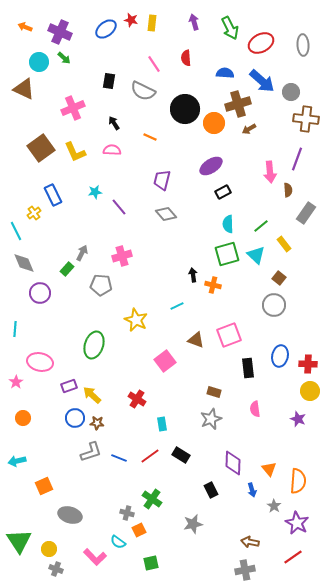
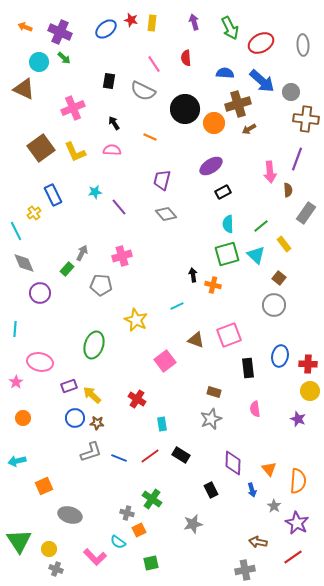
brown arrow at (250, 542): moved 8 px right
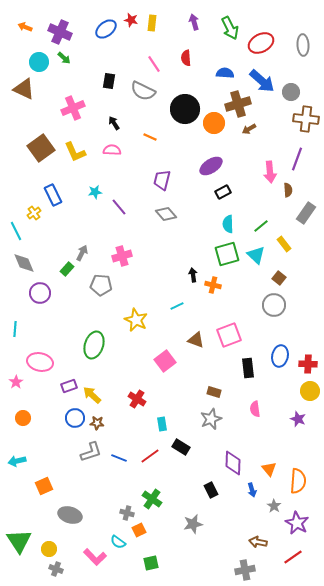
black rectangle at (181, 455): moved 8 px up
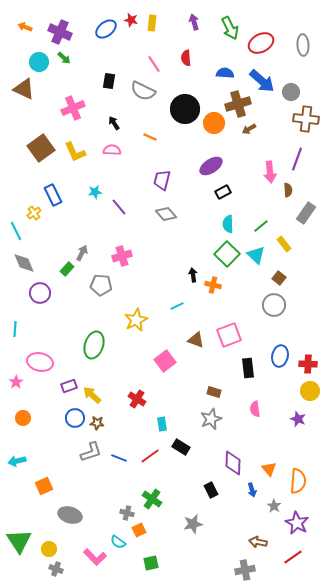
green square at (227, 254): rotated 30 degrees counterclockwise
yellow star at (136, 320): rotated 20 degrees clockwise
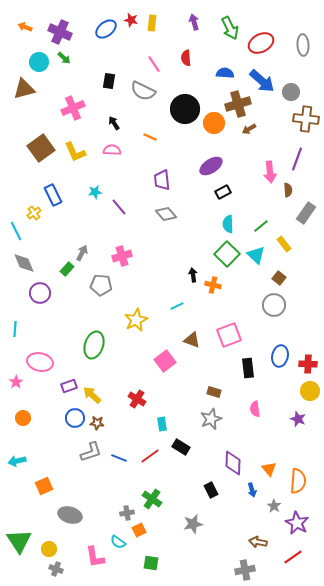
brown triangle at (24, 89): rotated 40 degrees counterclockwise
purple trapezoid at (162, 180): rotated 20 degrees counterclockwise
brown triangle at (196, 340): moved 4 px left
gray cross at (127, 513): rotated 24 degrees counterclockwise
pink L-shape at (95, 557): rotated 35 degrees clockwise
green square at (151, 563): rotated 21 degrees clockwise
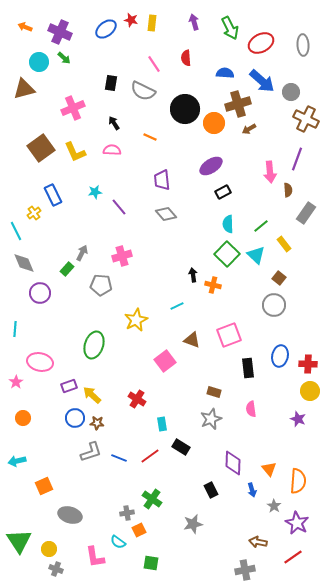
black rectangle at (109, 81): moved 2 px right, 2 px down
brown cross at (306, 119): rotated 20 degrees clockwise
pink semicircle at (255, 409): moved 4 px left
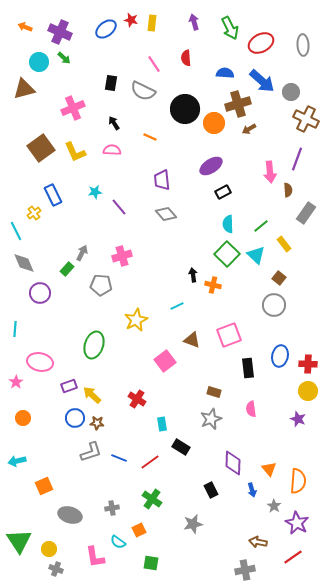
yellow circle at (310, 391): moved 2 px left
red line at (150, 456): moved 6 px down
gray cross at (127, 513): moved 15 px left, 5 px up
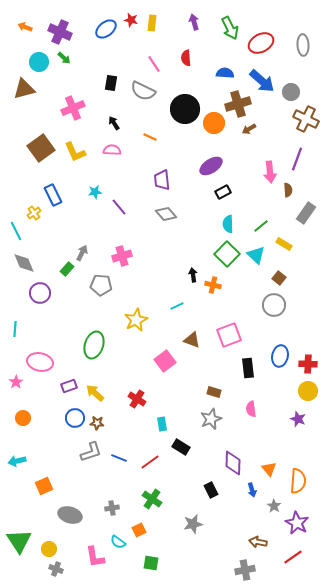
yellow rectangle at (284, 244): rotated 21 degrees counterclockwise
yellow arrow at (92, 395): moved 3 px right, 2 px up
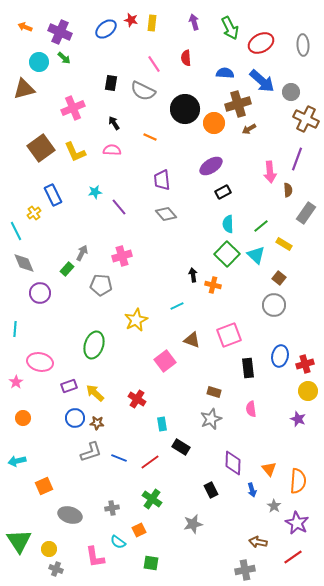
red cross at (308, 364): moved 3 px left; rotated 18 degrees counterclockwise
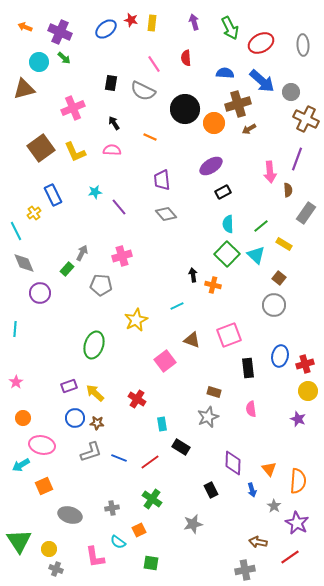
pink ellipse at (40, 362): moved 2 px right, 83 px down
gray star at (211, 419): moved 3 px left, 2 px up
cyan arrow at (17, 461): moved 4 px right, 4 px down; rotated 18 degrees counterclockwise
red line at (293, 557): moved 3 px left
